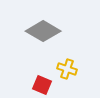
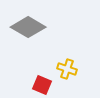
gray diamond: moved 15 px left, 4 px up
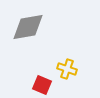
gray diamond: rotated 40 degrees counterclockwise
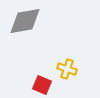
gray diamond: moved 3 px left, 6 px up
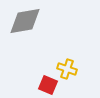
red square: moved 6 px right
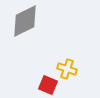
gray diamond: rotated 16 degrees counterclockwise
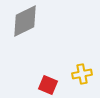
yellow cross: moved 15 px right, 5 px down; rotated 30 degrees counterclockwise
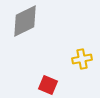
yellow cross: moved 15 px up
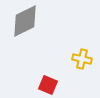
yellow cross: rotated 24 degrees clockwise
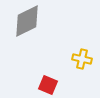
gray diamond: moved 2 px right
